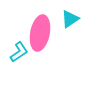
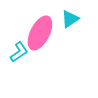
pink ellipse: rotated 16 degrees clockwise
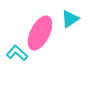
cyan L-shape: moved 2 px left, 1 px down; rotated 105 degrees counterclockwise
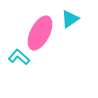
cyan L-shape: moved 2 px right, 4 px down
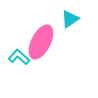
pink ellipse: moved 1 px right, 9 px down
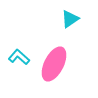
pink ellipse: moved 13 px right, 22 px down
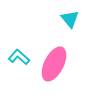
cyan triangle: rotated 36 degrees counterclockwise
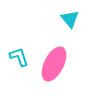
cyan L-shape: rotated 30 degrees clockwise
